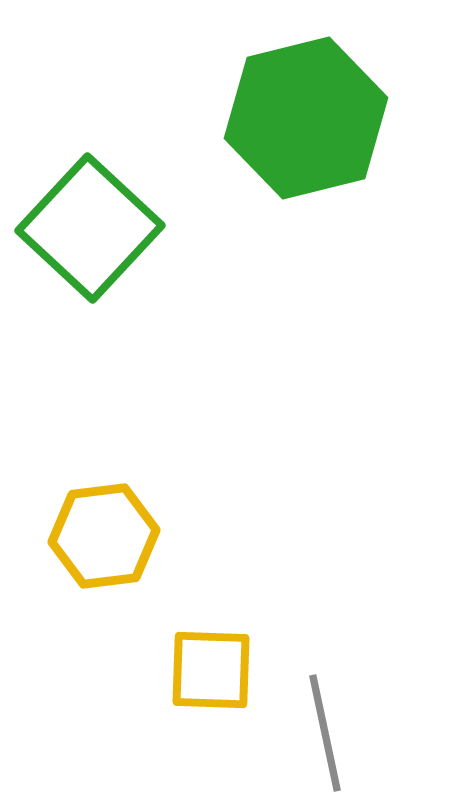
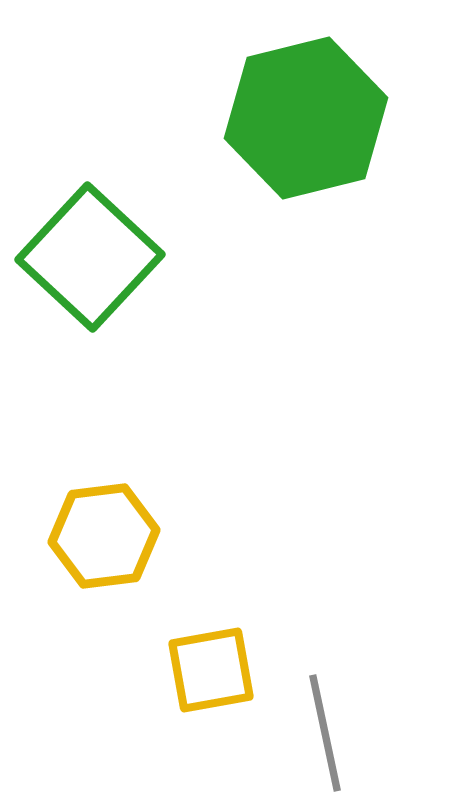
green square: moved 29 px down
yellow square: rotated 12 degrees counterclockwise
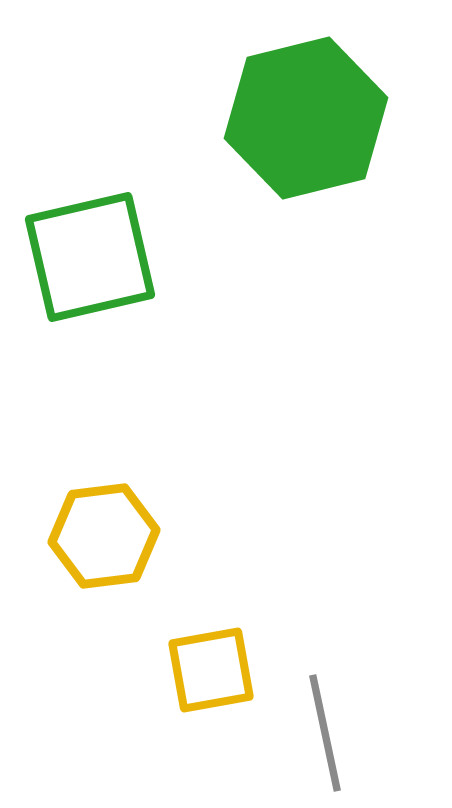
green square: rotated 34 degrees clockwise
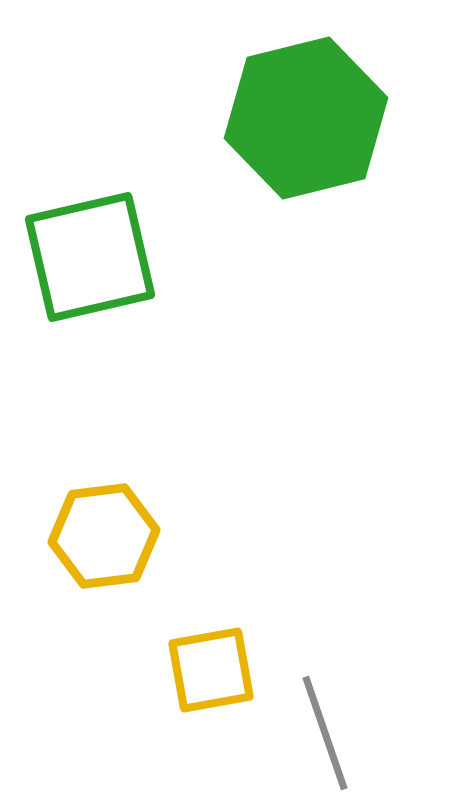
gray line: rotated 7 degrees counterclockwise
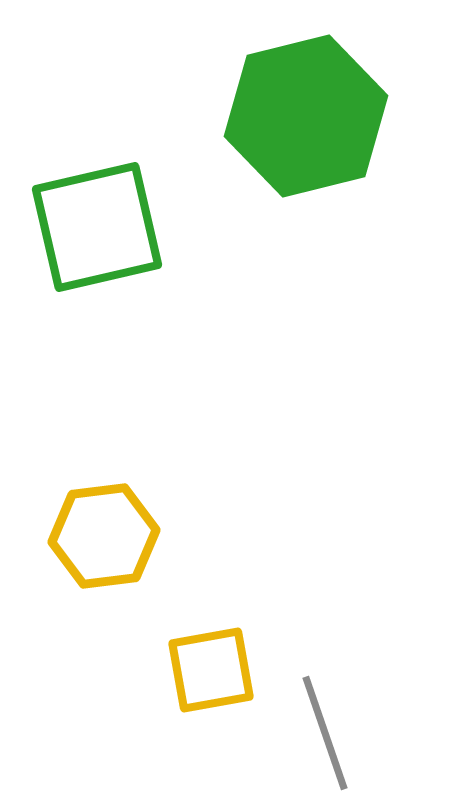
green hexagon: moved 2 px up
green square: moved 7 px right, 30 px up
